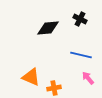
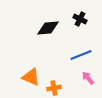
blue line: rotated 35 degrees counterclockwise
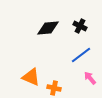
black cross: moved 7 px down
blue line: rotated 15 degrees counterclockwise
pink arrow: moved 2 px right
orange cross: rotated 24 degrees clockwise
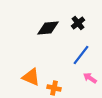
black cross: moved 2 px left, 3 px up; rotated 24 degrees clockwise
blue line: rotated 15 degrees counterclockwise
pink arrow: rotated 16 degrees counterclockwise
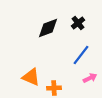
black diamond: rotated 15 degrees counterclockwise
pink arrow: rotated 120 degrees clockwise
orange cross: rotated 16 degrees counterclockwise
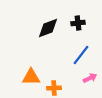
black cross: rotated 32 degrees clockwise
orange triangle: rotated 24 degrees counterclockwise
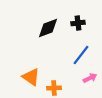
orange triangle: rotated 36 degrees clockwise
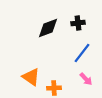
blue line: moved 1 px right, 2 px up
pink arrow: moved 4 px left, 1 px down; rotated 72 degrees clockwise
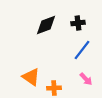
black diamond: moved 2 px left, 3 px up
blue line: moved 3 px up
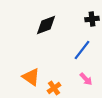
black cross: moved 14 px right, 4 px up
orange cross: rotated 32 degrees counterclockwise
